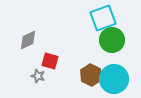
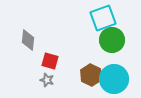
gray diamond: rotated 60 degrees counterclockwise
gray star: moved 9 px right, 4 px down
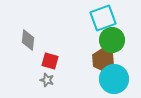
brown hexagon: moved 12 px right, 15 px up
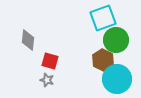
green circle: moved 4 px right
cyan circle: moved 3 px right
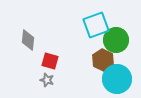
cyan square: moved 7 px left, 7 px down
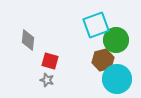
brown hexagon: rotated 20 degrees clockwise
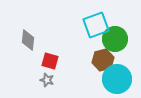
green circle: moved 1 px left, 1 px up
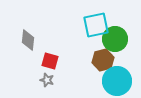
cyan square: rotated 8 degrees clockwise
cyan circle: moved 2 px down
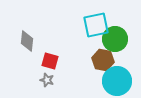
gray diamond: moved 1 px left, 1 px down
brown hexagon: rotated 25 degrees clockwise
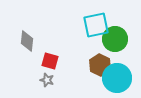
brown hexagon: moved 3 px left, 5 px down; rotated 15 degrees clockwise
cyan circle: moved 3 px up
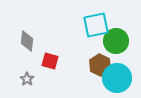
green circle: moved 1 px right, 2 px down
gray star: moved 20 px left, 1 px up; rotated 16 degrees clockwise
